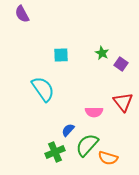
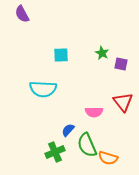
purple square: rotated 24 degrees counterclockwise
cyan semicircle: rotated 128 degrees clockwise
green semicircle: rotated 65 degrees counterclockwise
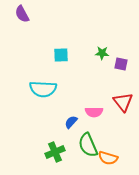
green star: rotated 24 degrees counterclockwise
blue semicircle: moved 3 px right, 8 px up
green semicircle: moved 1 px right
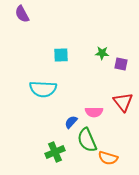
green semicircle: moved 1 px left, 5 px up
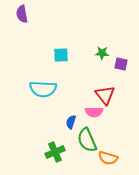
purple semicircle: rotated 18 degrees clockwise
red triangle: moved 18 px left, 7 px up
blue semicircle: rotated 24 degrees counterclockwise
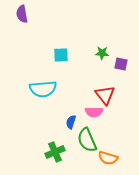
cyan semicircle: rotated 8 degrees counterclockwise
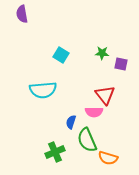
cyan square: rotated 35 degrees clockwise
cyan semicircle: moved 1 px down
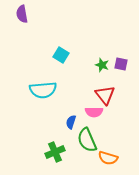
green star: moved 12 px down; rotated 16 degrees clockwise
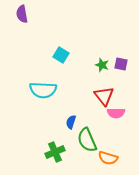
cyan semicircle: rotated 8 degrees clockwise
red triangle: moved 1 px left, 1 px down
pink semicircle: moved 22 px right, 1 px down
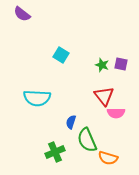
purple semicircle: rotated 42 degrees counterclockwise
cyan semicircle: moved 6 px left, 8 px down
